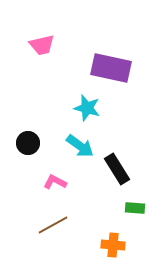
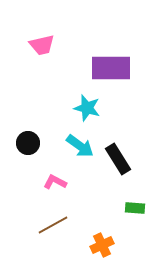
purple rectangle: rotated 12 degrees counterclockwise
black rectangle: moved 1 px right, 10 px up
orange cross: moved 11 px left; rotated 30 degrees counterclockwise
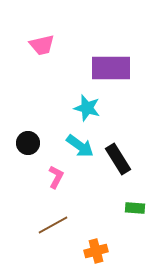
pink L-shape: moved 1 px right, 5 px up; rotated 90 degrees clockwise
orange cross: moved 6 px left, 6 px down; rotated 10 degrees clockwise
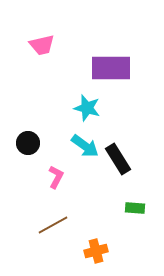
cyan arrow: moved 5 px right
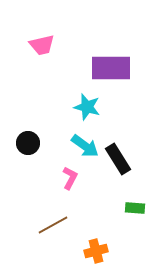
cyan star: moved 1 px up
pink L-shape: moved 14 px right, 1 px down
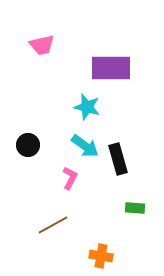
black circle: moved 2 px down
black rectangle: rotated 16 degrees clockwise
orange cross: moved 5 px right, 5 px down; rotated 25 degrees clockwise
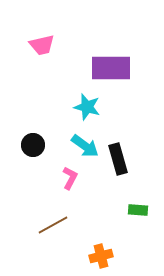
black circle: moved 5 px right
green rectangle: moved 3 px right, 2 px down
orange cross: rotated 25 degrees counterclockwise
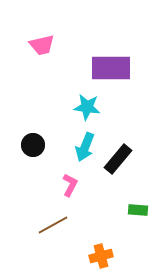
cyan star: rotated 8 degrees counterclockwise
cyan arrow: moved 1 px down; rotated 76 degrees clockwise
black rectangle: rotated 56 degrees clockwise
pink L-shape: moved 7 px down
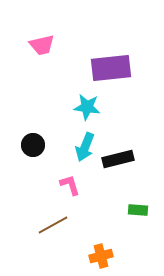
purple rectangle: rotated 6 degrees counterclockwise
black rectangle: rotated 36 degrees clockwise
pink L-shape: rotated 45 degrees counterclockwise
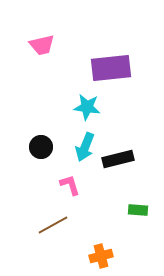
black circle: moved 8 px right, 2 px down
